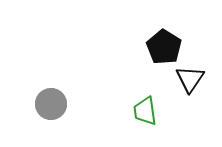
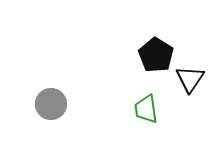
black pentagon: moved 8 px left, 8 px down
green trapezoid: moved 1 px right, 2 px up
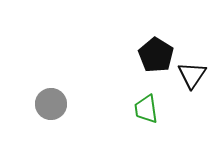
black triangle: moved 2 px right, 4 px up
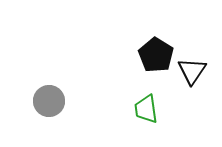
black triangle: moved 4 px up
gray circle: moved 2 px left, 3 px up
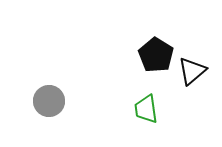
black triangle: rotated 16 degrees clockwise
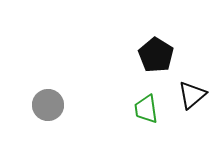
black triangle: moved 24 px down
gray circle: moved 1 px left, 4 px down
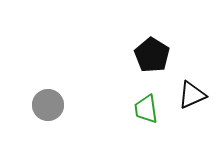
black pentagon: moved 4 px left
black triangle: rotated 16 degrees clockwise
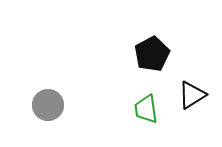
black pentagon: moved 1 px up; rotated 12 degrees clockwise
black triangle: rotated 8 degrees counterclockwise
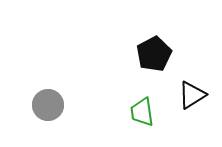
black pentagon: moved 2 px right
green trapezoid: moved 4 px left, 3 px down
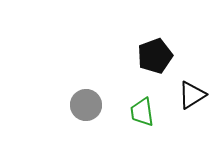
black pentagon: moved 1 px right, 2 px down; rotated 8 degrees clockwise
gray circle: moved 38 px right
